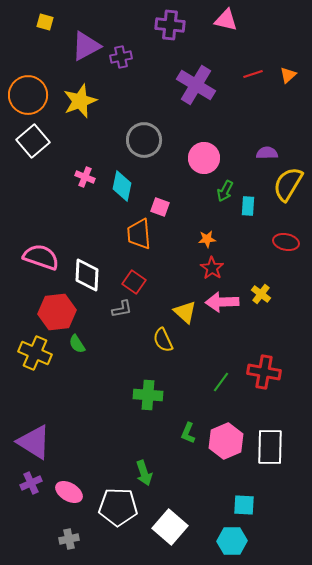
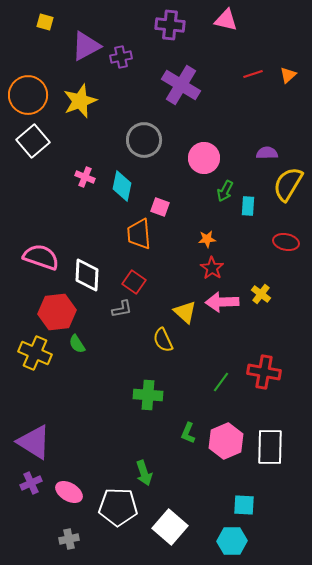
purple cross at (196, 85): moved 15 px left
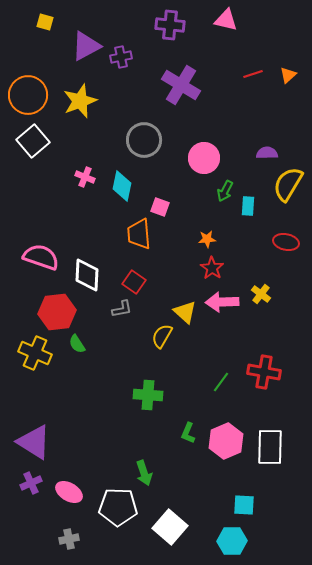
yellow semicircle at (163, 340): moved 1 px left, 4 px up; rotated 55 degrees clockwise
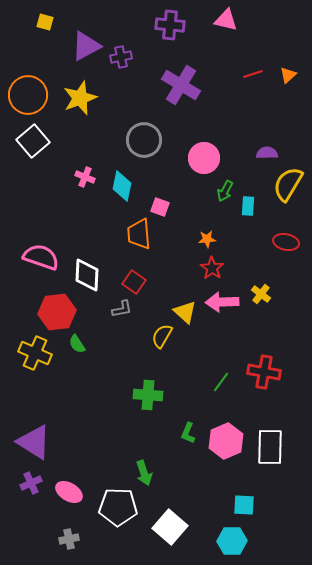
yellow star at (80, 101): moved 3 px up
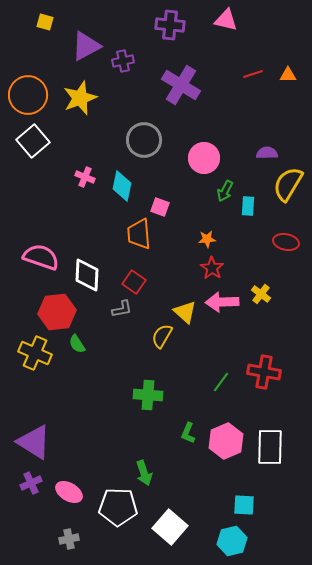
purple cross at (121, 57): moved 2 px right, 4 px down
orange triangle at (288, 75): rotated 42 degrees clockwise
cyan hexagon at (232, 541): rotated 12 degrees counterclockwise
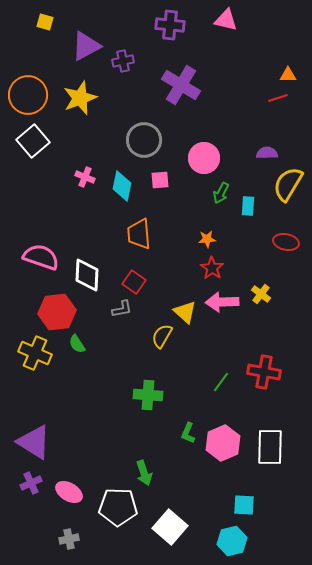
red line at (253, 74): moved 25 px right, 24 px down
green arrow at (225, 191): moved 4 px left, 2 px down
pink square at (160, 207): moved 27 px up; rotated 24 degrees counterclockwise
pink hexagon at (226, 441): moved 3 px left, 2 px down
